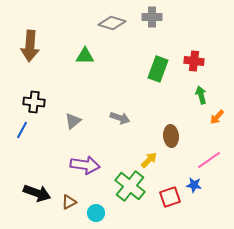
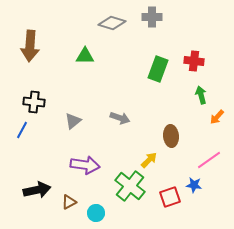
black arrow: moved 3 px up; rotated 32 degrees counterclockwise
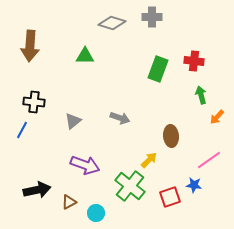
purple arrow: rotated 12 degrees clockwise
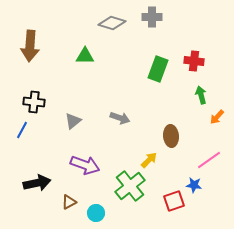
green cross: rotated 12 degrees clockwise
black arrow: moved 7 px up
red square: moved 4 px right, 4 px down
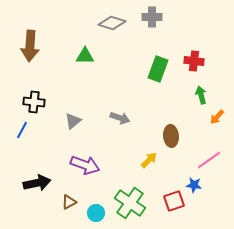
green cross: moved 17 px down; rotated 16 degrees counterclockwise
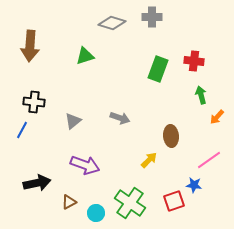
green triangle: rotated 18 degrees counterclockwise
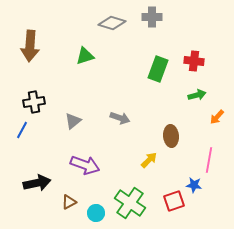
green arrow: moved 4 px left; rotated 90 degrees clockwise
black cross: rotated 15 degrees counterclockwise
pink line: rotated 45 degrees counterclockwise
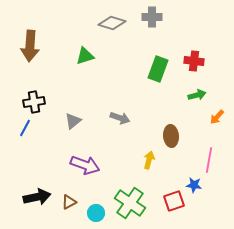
blue line: moved 3 px right, 2 px up
yellow arrow: rotated 30 degrees counterclockwise
black arrow: moved 14 px down
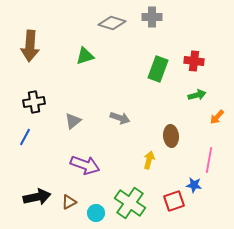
blue line: moved 9 px down
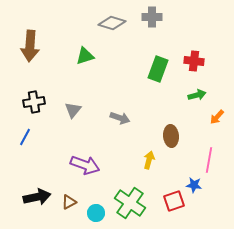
gray triangle: moved 11 px up; rotated 12 degrees counterclockwise
